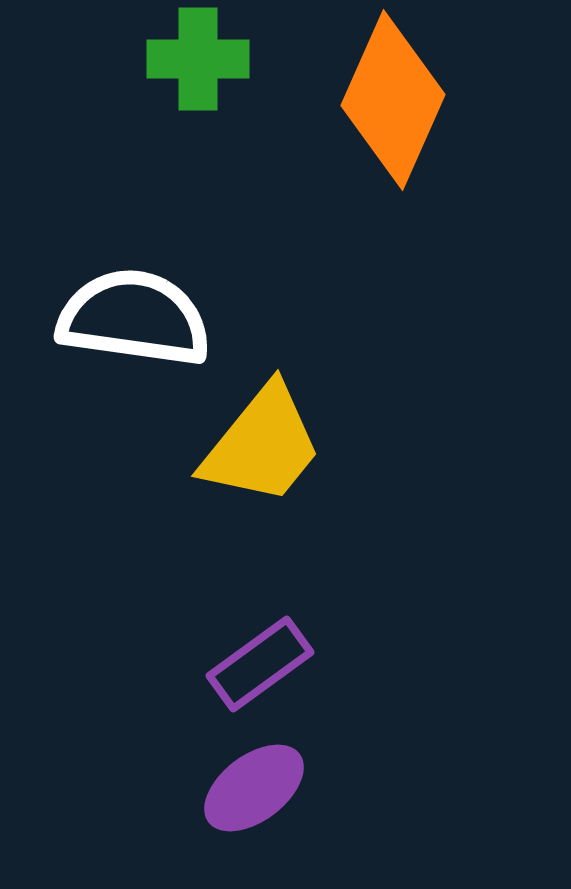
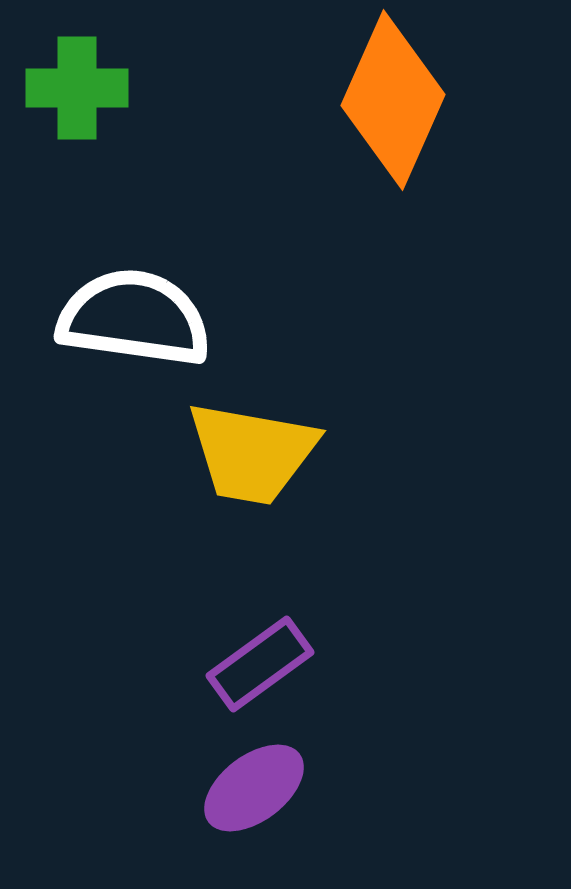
green cross: moved 121 px left, 29 px down
yellow trapezoid: moved 10 px left, 8 px down; rotated 61 degrees clockwise
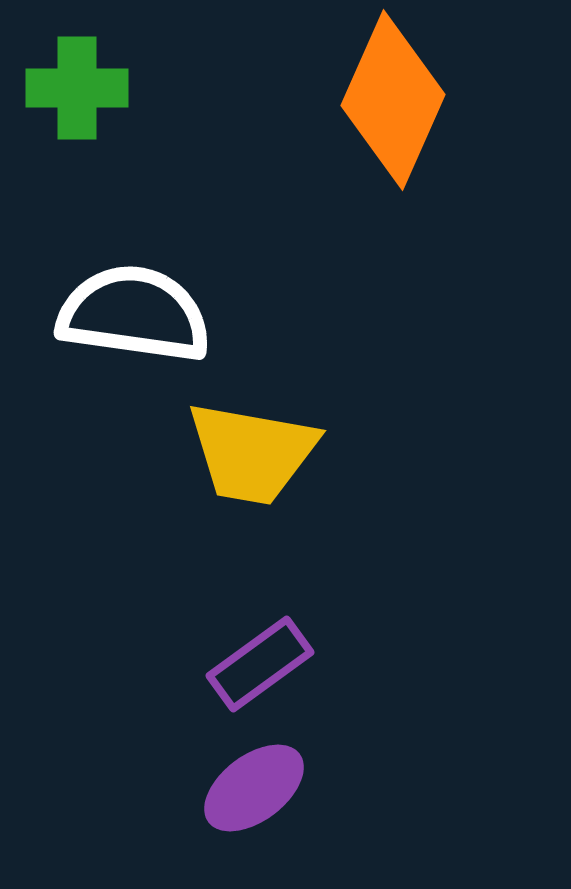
white semicircle: moved 4 px up
